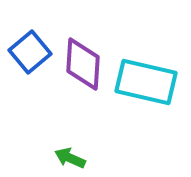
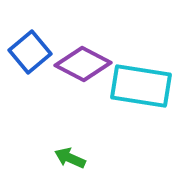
purple diamond: rotated 66 degrees counterclockwise
cyan rectangle: moved 5 px left, 4 px down; rotated 4 degrees counterclockwise
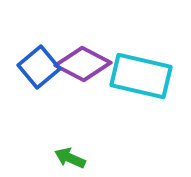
blue square: moved 9 px right, 15 px down
cyan rectangle: moved 10 px up; rotated 4 degrees clockwise
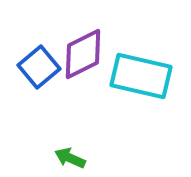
purple diamond: moved 10 px up; rotated 54 degrees counterclockwise
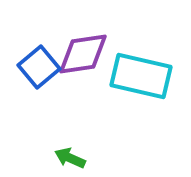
purple diamond: rotated 18 degrees clockwise
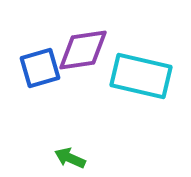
purple diamond: moved 4 px up
blue square: moved 1 px right, 1 px down; rotated 24 degrees clockwise
